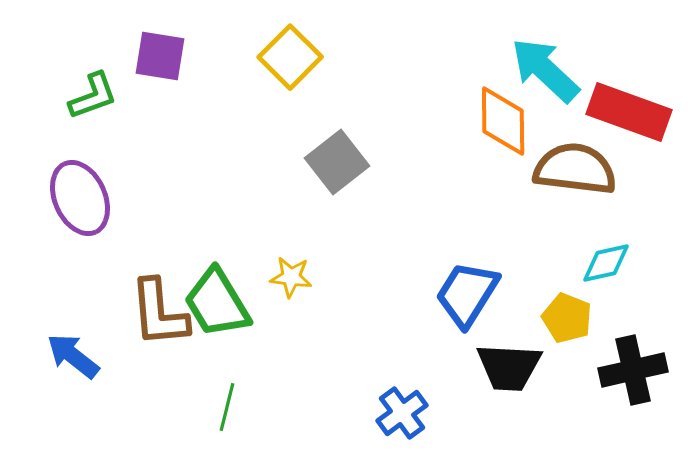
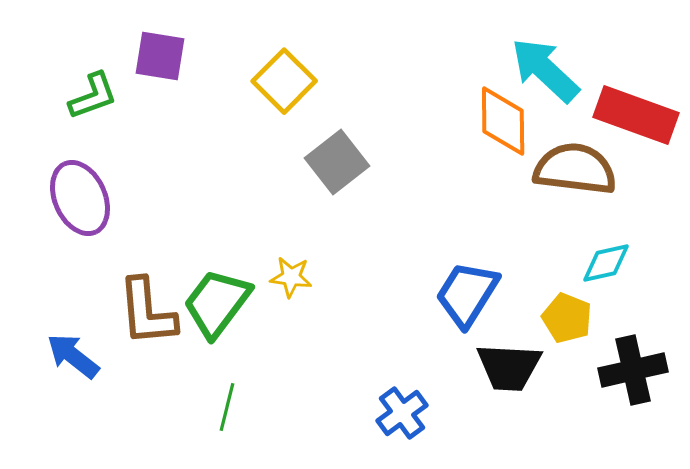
yellow square: moved 6 px left, 24 px down
red rectangle: moved 7 px right, 3 px down
green trapezoid: rotated 68 degrees clockwise
brown L-shape: moved 12 px left, 1 px up
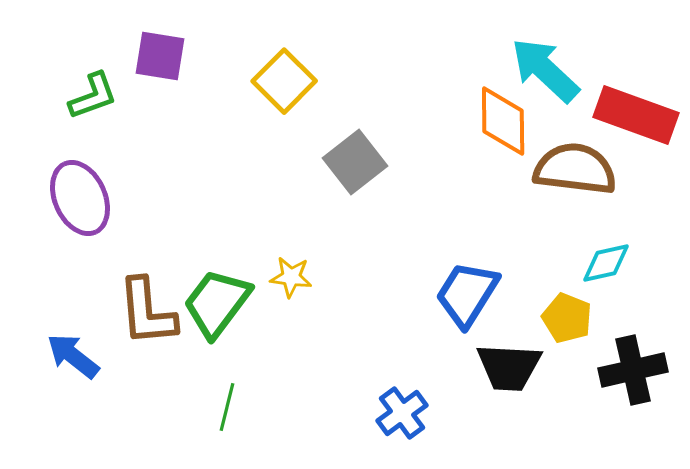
gray square: moved 18 px right
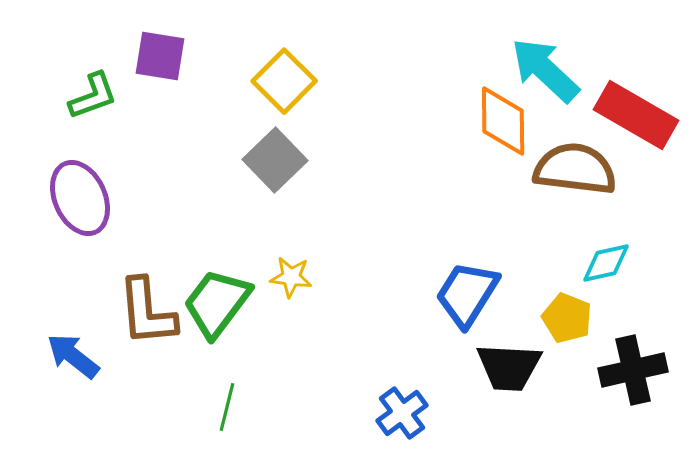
red rectangle: rotated 10 degrees clockwise
gray square: moved 80 px left, 2 px up; rotated 6 degrees counterclockwise
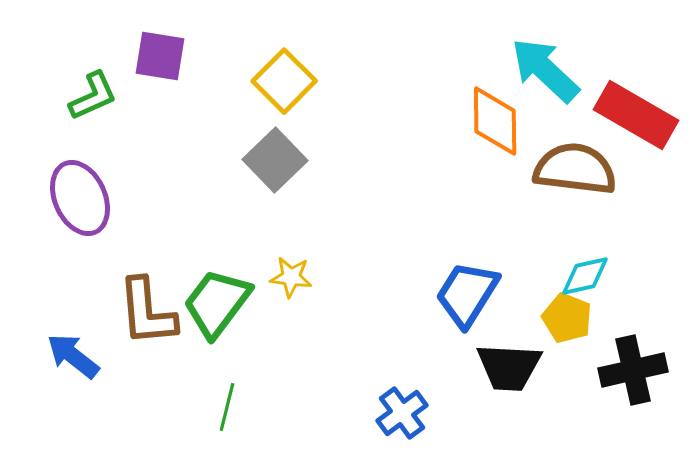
green L-shape: rotated 4 degrees counterclockwise
orange diamond: moved 8 px left
cyan diamond: moved 21 px left, 13 px down
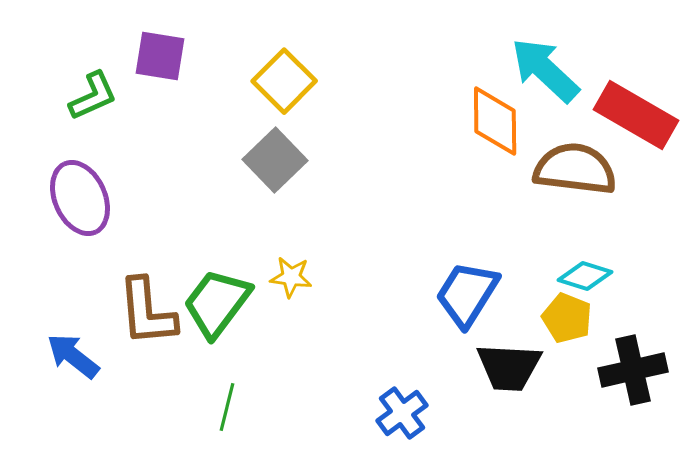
cyan diamond: rotated 30 degrees clockwise
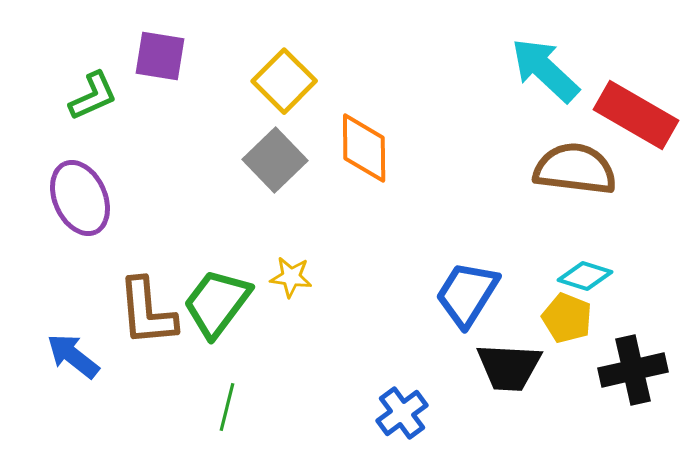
orange diamond: moved 131 px left, 27 px down
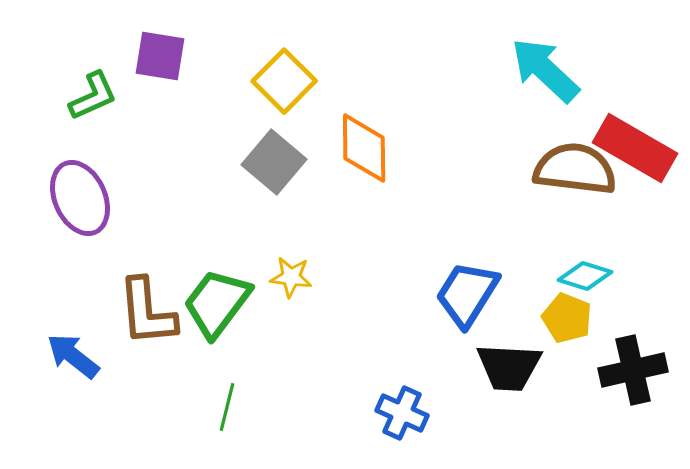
red rectangle: moved 1 px left, 33 px down
gray square: moved 1 px left, 2 px down; rotated 6 degrees counterclockwise
blue cross: rotated 30 degrees counterclockwise
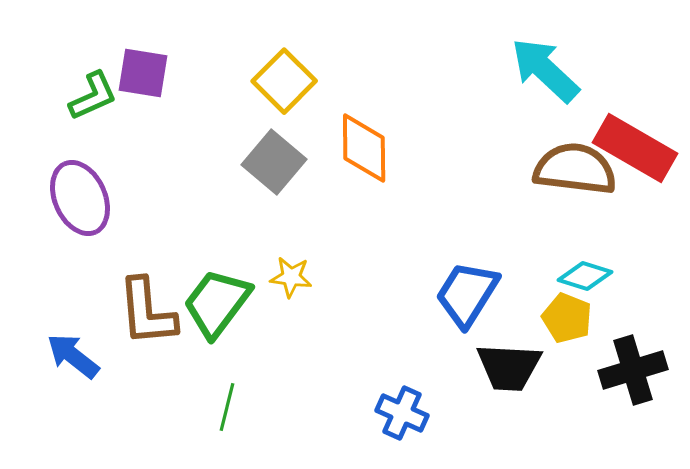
purple square: moved 17 px left, 17 px down
black cross: rotated 4 degrees counterclockwise
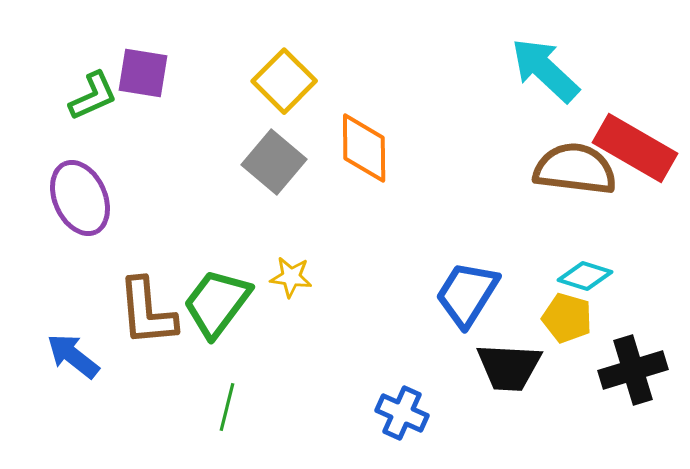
yellow pentagon: rotated 6 degrees counterclockwise
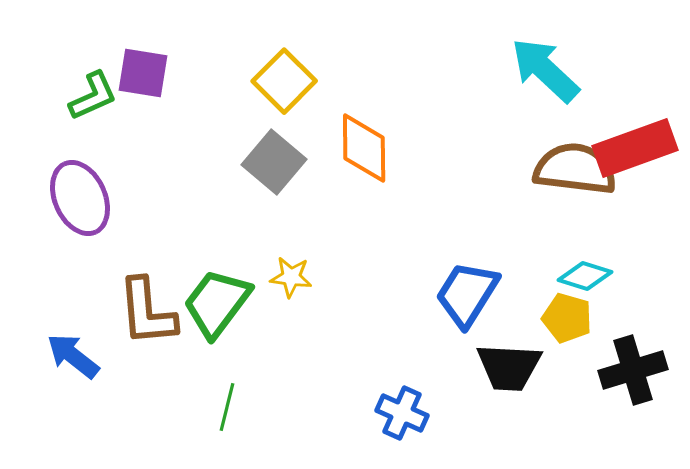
red rectangle: rotated 50 degrees counterclockwise
